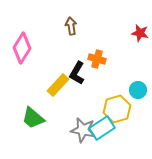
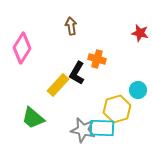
cyan rectangle: rotated 35 degrees clockwise
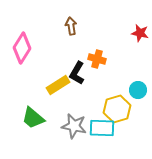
yellow rectangle: rotated 15 degrees clockwise
gray star: moved 9 px left, 4 px up
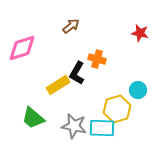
brown arrow: rotated 60 degrees clockwise
pink diamond: rotated 40 degrees clockwise
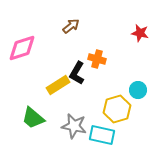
cyan rectangle: moved 7 px down; rotated 10 degrees clockwise
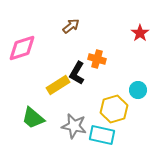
red star: rotated 24 degrees clockwise
yellow hexagon: moved 3 px left
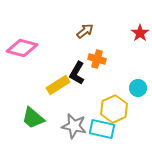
brown arrow: moved 14 px right, 5 px down
pink diamond: rotated 32 degrees clockwise
cyan circle: moved 2 px up
yellow hexagon: rotated 8 degrees counterclockwise
cyan rectangle: moved 6 px up
